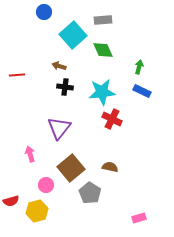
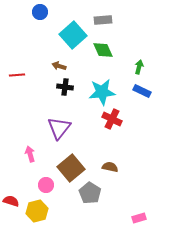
blue circle: moved 4 px left
red semicircle: rotated 147 degrees counterclockwise
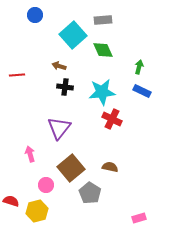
blue circle: moved 5 px left, 3 px down
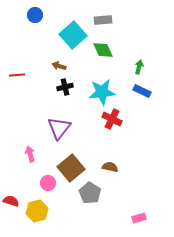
black cross: rotated 21 degrees counterclockwise
pink circle: moved 2 px right, 2 px up
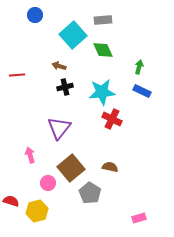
pink arrow: moved 1 px down
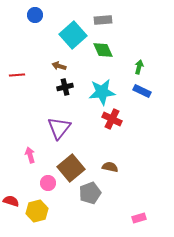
gray pentagon: rotated 20 degrees clockwise
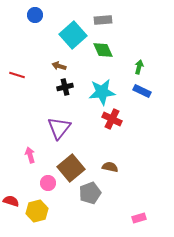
red line: rotated 21 degrees clockwise
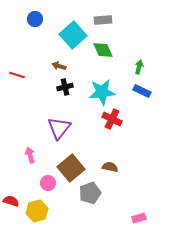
blue circle: moved 4 px down
